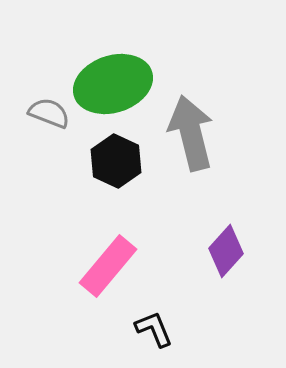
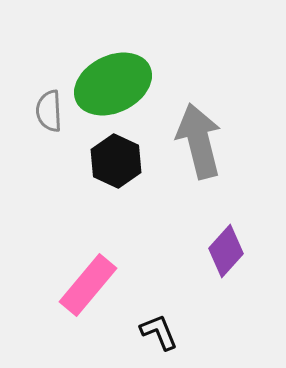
green ellipse: rotated 8 degrees counterclockwise
gray semicircle: moved 2 px up; rotated 114 degrees counterclockwise
gray arrow: moved 8 px right, 8 px down
pink rectangle: moved 20 px left, 19 px down
black L-shape: moved 5 px right, 3 px down
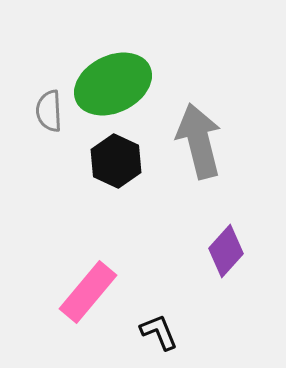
pink rectangle: moved 7 px down
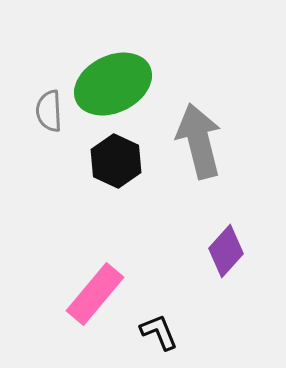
pink rectangle: moved 7 px right, 2 px down
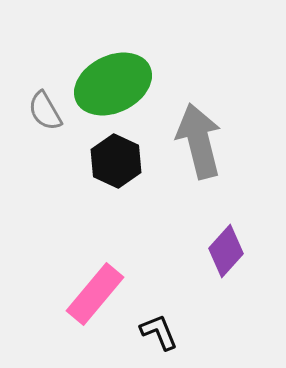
gray semicircle: moved 4 px left; rotated 27 degrees counterclockwise
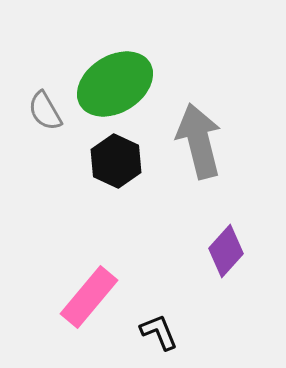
green ellipse: moved 2 px right; rotated 6 degrees counterclockwise
pink rectangle: moved 6 px left, 3 px down
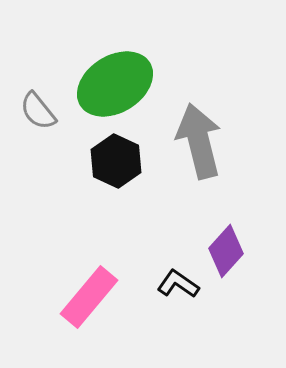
gray semicircle: moved 7 px left; rotated 9 degrees counterclockwise
black L-shape: moved 19 px right, 48 px up; rotated 33 degrees counterclockwise
